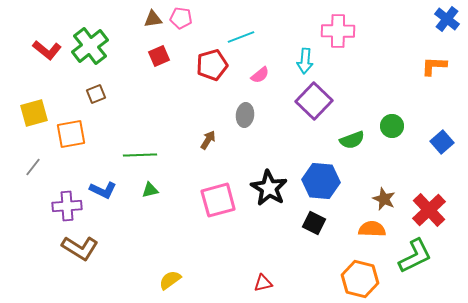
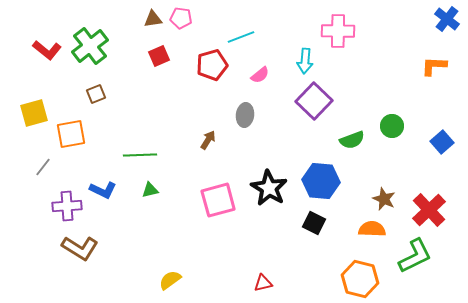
gray line: moved 10 px right
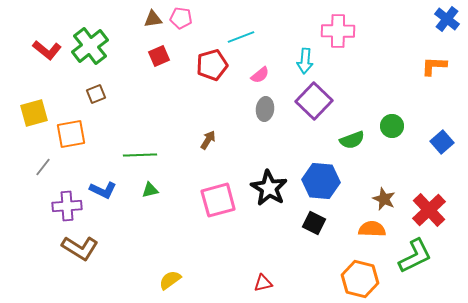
gray ellipse: moved 20 px right, 6 px up
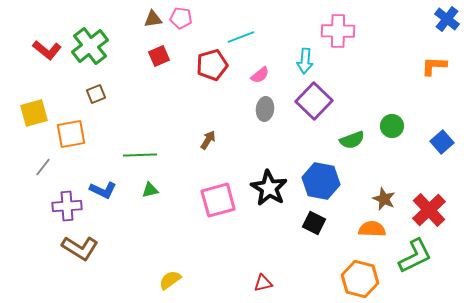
blue hexagon: rotated 6 degrees clockwise
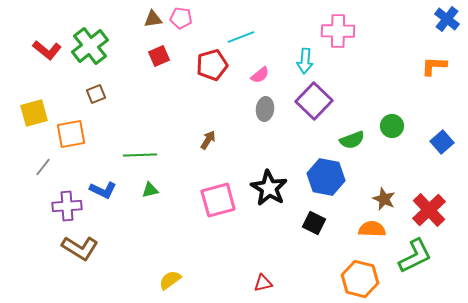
blue hexagon: moved 5 px right, 4 px up
